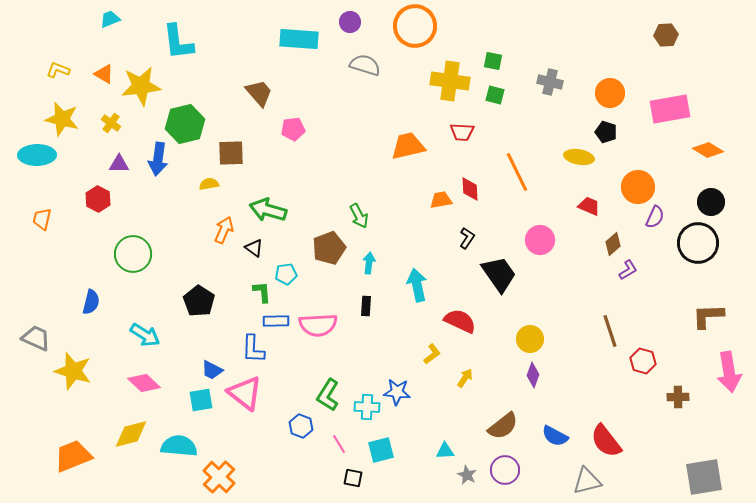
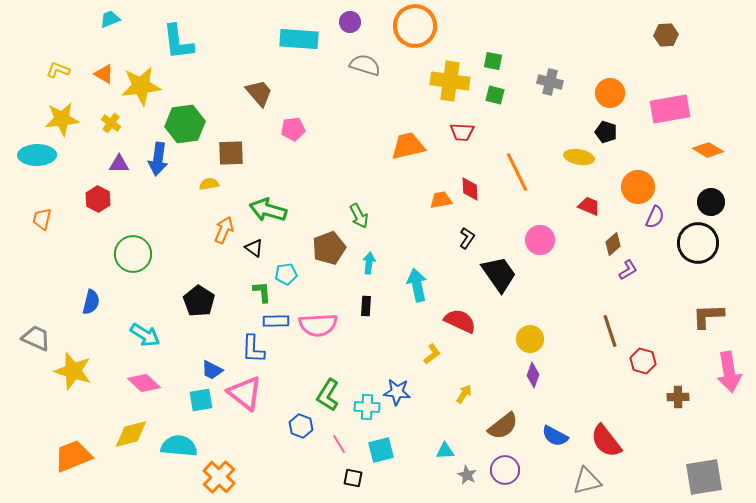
yellow star at (62, 119): rotated 20 degrees counterclockwise
green hexagon at (185, 124): rotated 6 degrees clockwise
yellow arrow at (465, 378): moved 1 px left, 16 px down
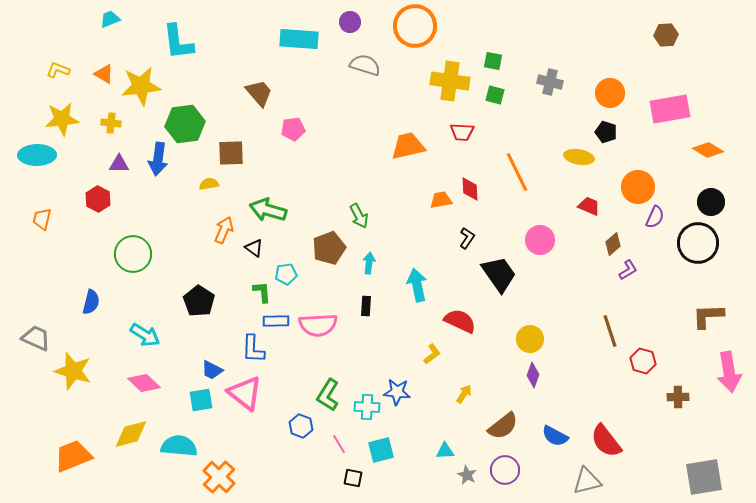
yellow cross at (111, 123): rotated 30 degrees counterclockwise
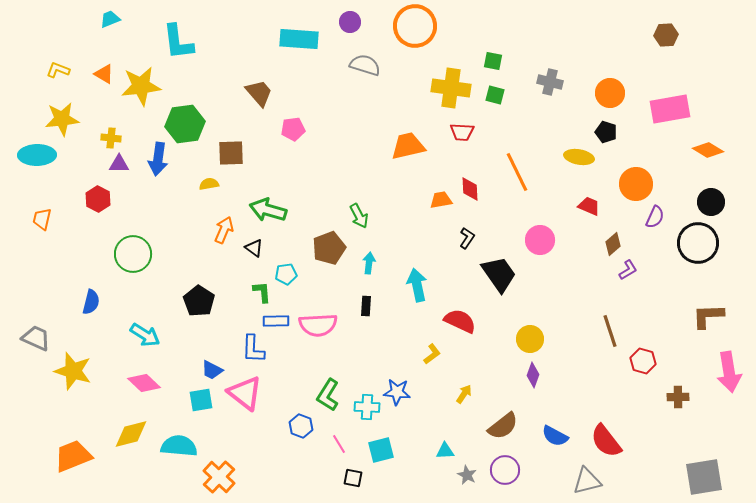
yellow cross at (450, 81): moved 1 px right, 7 px down
yellow cross at (111, 123): moved 15 px down
orange circle at (638, 187): moved 2 px left, 3 px up
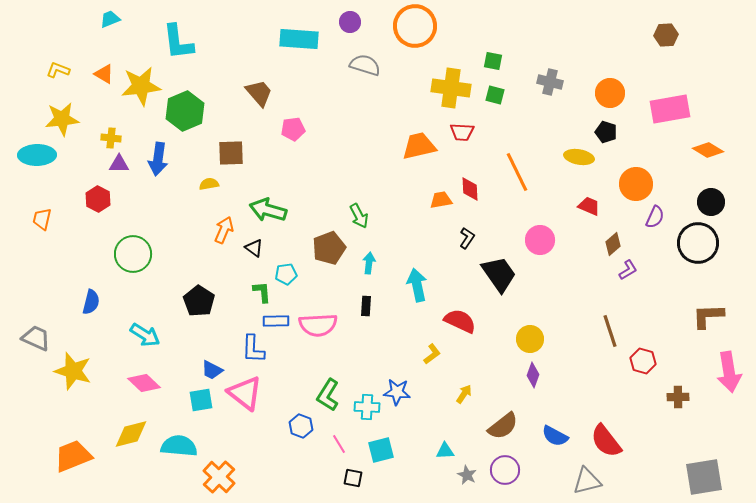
green hexagon at (185, 124): moved 13 px up; rotated 15 degrees counterclockwise
orange trapezoid at (408, 146): moved 11 px right
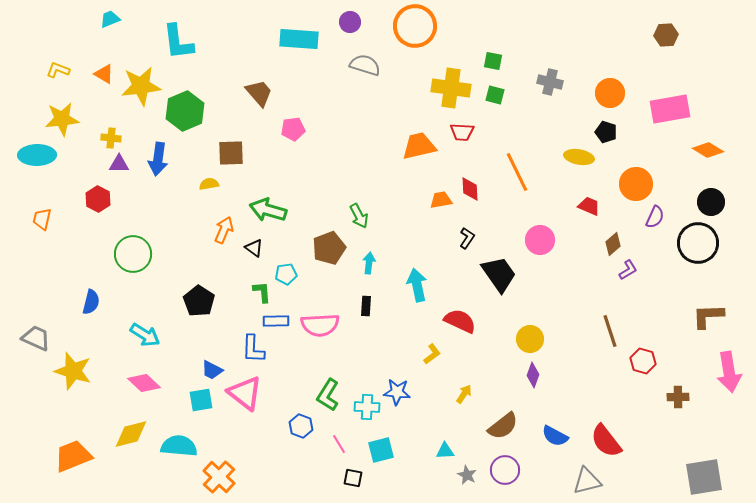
pink semicircle at (318, 325): moved 2 px right
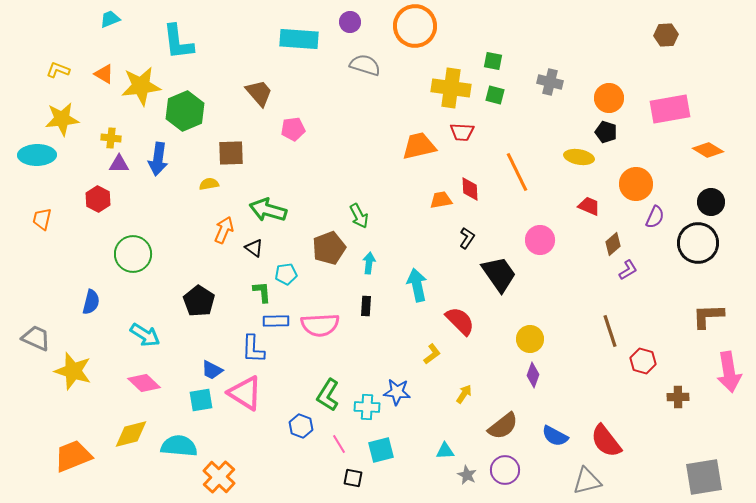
orange circle at (610, 93): moved 1 px left, 5 px down
red semicircle at (460, 321): rotated 20 degrees clockwise
pink triangle at (245, 393): rotated 6 degrees counterclockwise
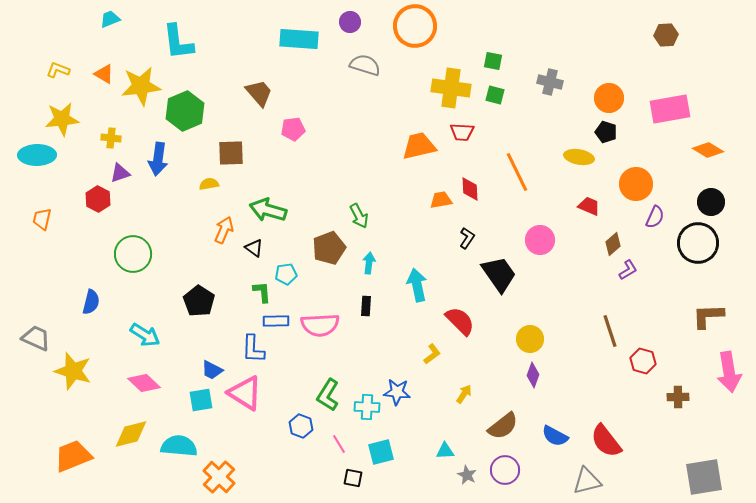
purple triangle at (119, 164): moved 1 px right, 9 px down; rotated 20 degrees counterclockwise
cyan square at (381, 450): moved 2 px down
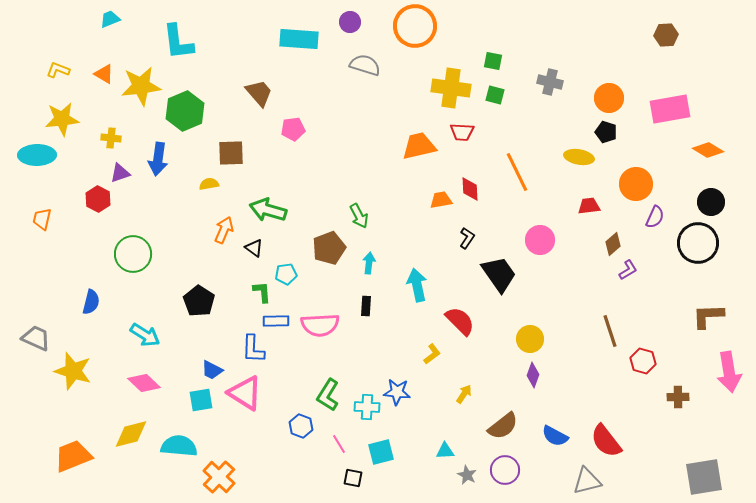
red trapezoid at (589, 206): rotated 30 degrees counterclockwise
